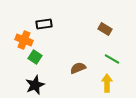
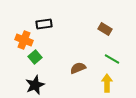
green square: rotated 16 degrees clockwise
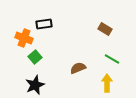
orange cross: moved 2 px up
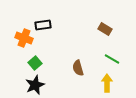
black rectangle: moved 1 px left, 1 px down
green square: moved 6 px down
brown semicircle: rotated 84 degrees counterclockwise
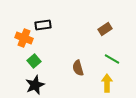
brown rectangle: rotated 64 degrees counterclockwise
green square: moved 1 px left, 2 px up
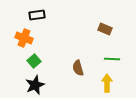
black rectangle: moved 6 px left, 10 px up
brown rectangle: rotated 56 degrees clockwise
green line: rotated 28 degrees counterclockwise
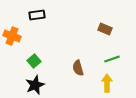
orange cross: moved 12 px left, 2 px up
green line: rotated 21 degrees counterclockwise
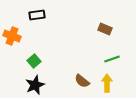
brown semicircle: moved 4 px right, 13 px down; rotated 35 degrees counterclockwise
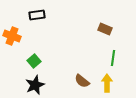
green line: moved 1 px right, 1 px up; rotated 63 degrees counterclockwise
